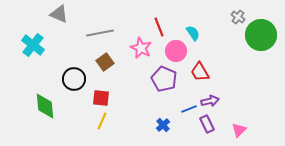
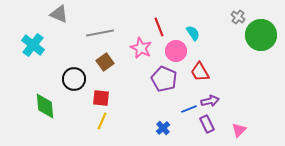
blue cross: moved 3 px down
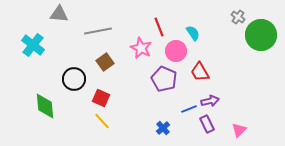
gray triangle: rotated 18 degrees counterclockwise
gray line: moved 2 px left, 2 px up
red square: rotated 18 degrees clockwise
yellow line: rotated 66 degrees counterclockwise
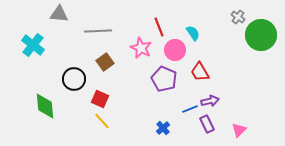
gray line: rotated 8 degrees clockwise
pink circle: moved 1 px left, 1 px up
red square: moved 1 px left, 1 px down
blue line: moved 1 px right
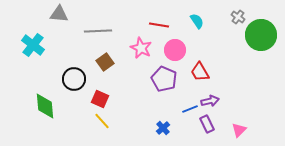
red line: moved 2 px up; rotated 60 degrees counterclockwise
cyan semicircle: moved 4 px right, 12 px up
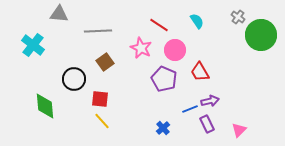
red line: rotated 24 degrees clockwise
red square: rotated 18 degrees counterclockwise
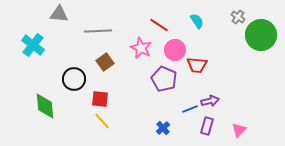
red trapezoid: moved 3 px left, 7 px up; rotated 55 degrees counterclockwise
purple rectangle: moved 2 px down; rotated 42 degrees clockwise
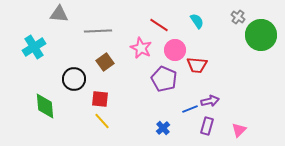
cyan cross: moved 1 px right, 2 px down; rotated 20 degrees clockwise
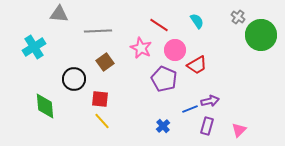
red trapezoid: rotated 35 degrees counterclockwise
blue cross: moved 2 px up
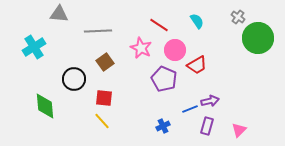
green circle: moved 3 px left, 3 px down
red square: moved 4 px right, 1 px up
blue cross: rotated 16 degrees clockwise
